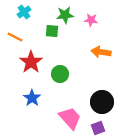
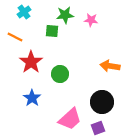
orange arrow: moved 9 px right, 14 px down
pink trapezoid: moved 1 px down; rotated 90 degrees clockwise
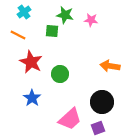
green star: rotated 18 degrees clockwise
orange line: moved 3 px right, 2 px up
red star: rotated 10 degrees counterclockwise
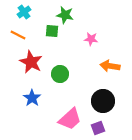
pink star: moved 19 px down
black circle: moved 1 px right, 1 px up
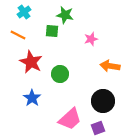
pink star: rotated 24 degrees counterclockwise
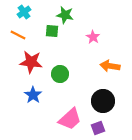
pink star: moved 2 px right, 2 px up; rotated 24 degrees counterclockwise
red star: rotated 20 degrees counterclockwise
blue star: moved 1 px right, 3 px up
